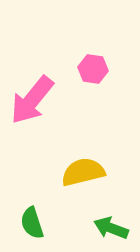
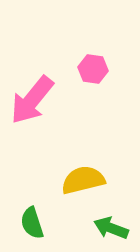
yellow semicircle: moved 8 px down
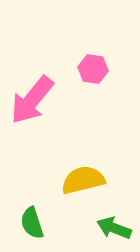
green arrow: moved 3 px right
